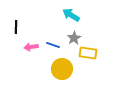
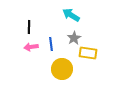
black line: moved 13 px right
blue line: moved 2 px left, 1 px up; rotated 64 degrees clockwise
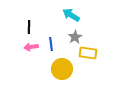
gray star: moved 1 px right, 1 px up
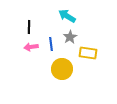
cyan arrow: moved 4 px left, 1 px down
gray star: moved 5 px left
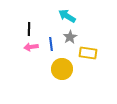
black line: moved 2 px down
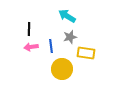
gray star: rotated 16 degrees clockwise
blue line: moved 2 px down
yellow rectangle: moved 2 px left
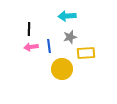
cyan arrow: rotated 36 degrees counterclockwise
blue line: moved 2 px left
yellow rectangle: rotated 12 degrees counterclockwise
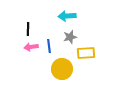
black line: moved 1 px left
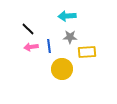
black line: rotated 48 degrees counterclockwise
gray star: rotated 16 degrees clockwise
yellow rectangle: moved 1 px right, 1 px up
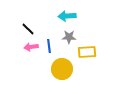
gray star: moved 1 px left
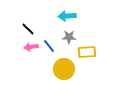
blue line: rotated 32 degrees counterclockwise
yellow circle: moved 2 px right
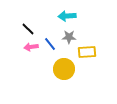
blue line: moved 1 px right, 2 px up
